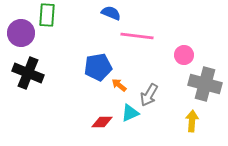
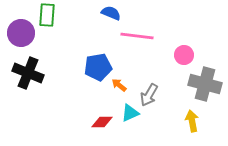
yellow arrow: rotated 15 degrees counterclockwise
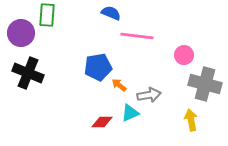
gray arrow: rotated 130 degrees counterclockwise
yellow arrow: moved 1 px left, 1 px up
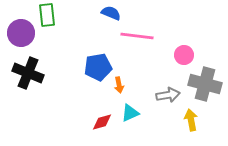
green rectangle: rotated 10 degrees counterclockwise
orange arrow: rotated 140 degrees counterclockwise
gray arrow: moved 19 px right
red diamond: rotated 15 degrees counterclockwise
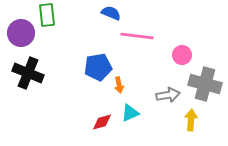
pink circle: moved 2 px left
yellow arrow: rotated 15 degrees clockwise
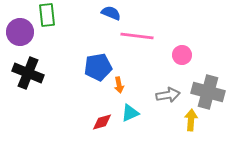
purple circle: moved 1 px left, 1 px up
gray cross: moved 3 px right, 8 px down
